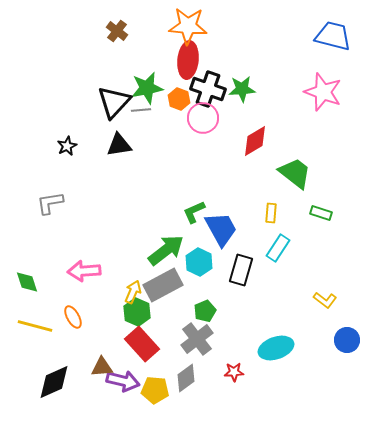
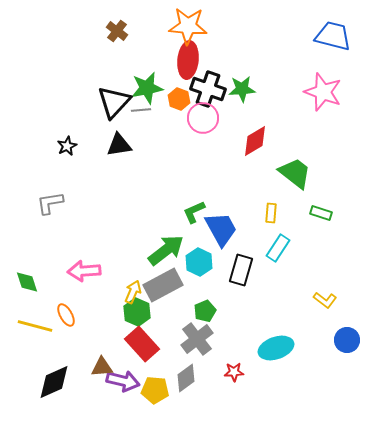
orange ellipse at (73, 317): moved 7 px left, 2 px up
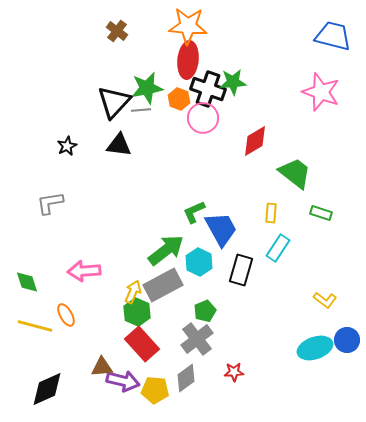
green star at (242, 89): moved 9 px left, 7 px up
pink star at (323, 92): moved 2 px left
black triangle at (119, 145): rotated 16 degrees clockwise
cyan ellipse at (276, 348): moved 39 px right
black diamond at (54, 382): moved 7 px left, 7 px down
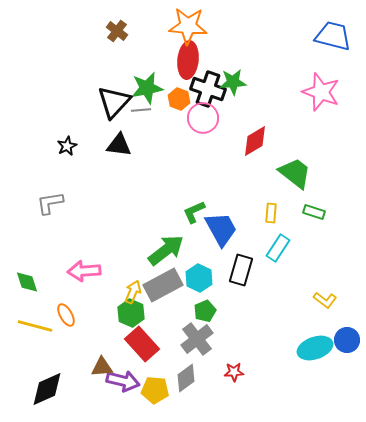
green rectangle at (321, 213): moved 7 px left, 1 px up
cyan hexagon at (199, 262): moved 16 px down
green hexagon at (137, 312): moved 6 px left, 1 px down
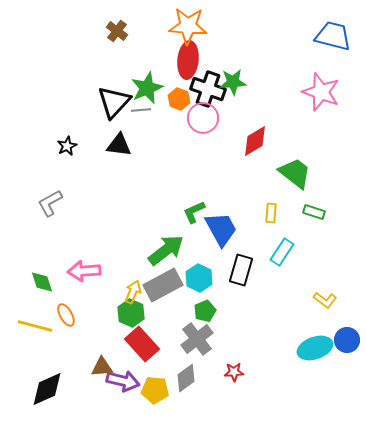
green star at (147, 88): rotated 12 degrees counterclockwise
gray L-shape at (50, 203): rotated 20 degrees counterclockwise
cyan rectangle at (278, 248): moved 4 px right, 4 px down
green diamond at (27, 282): moved 15 px right
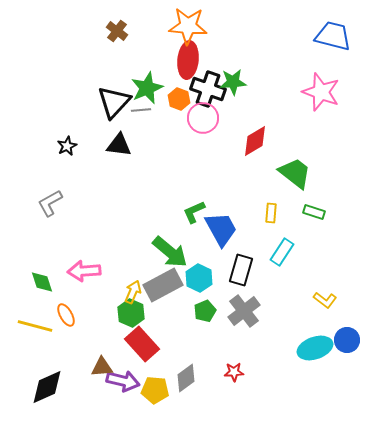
green arrow at (166, 250): moved 4 px right, 2 px down; rotated 78 degrees clockwise
gray cross at (197, 339): moved 47 px right, 28 px up
black diamond at (47, 389): moved 2 px up
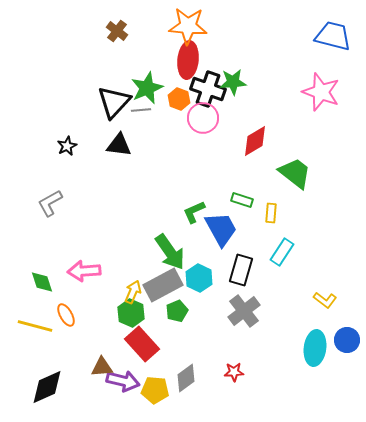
green rectangle at (314, 212): moved 72 px left, 12 px up
green arrow at (170, 252): rotated 15 degrees clockwise
green pentagon at (205, 311): moved 28 px left
cyan ellipse at (315, 348): rotated 64 degrees counterclockwise
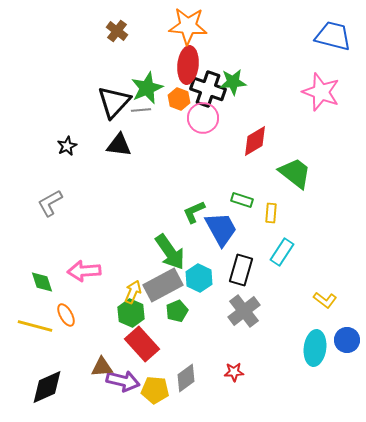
red ellipse at (188, 60): moved 5 px down
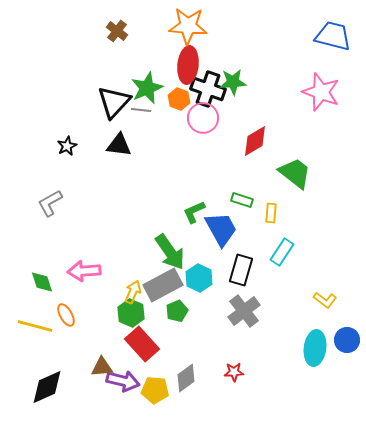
gray line at (141, 110): rotated 12 degrees clockwise
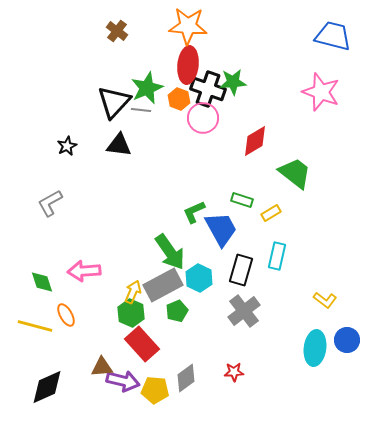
yellow rectangle at (271, 213): rotated 54 degrees clockwise
cyan rectangle at (282, 252): moved 5 px left, 4 px down; rotated 20 degrees counterclockwise
